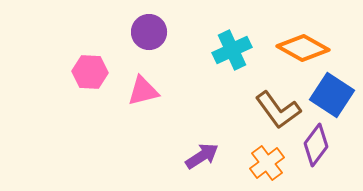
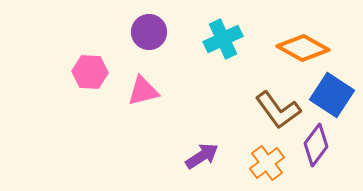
cyan cross: moved 9 px left, 11 px up
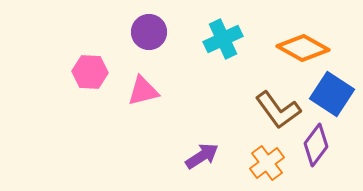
blue square: moved 1 px up
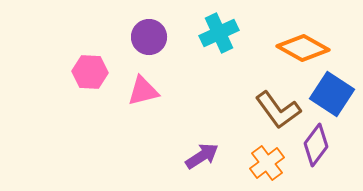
purple circle: moved 5 px down
cyan cross: moved 4 px left, 6 px up
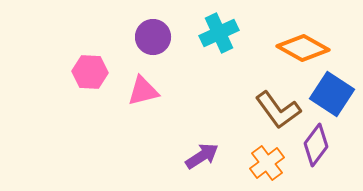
purple circle: moved 4 px right
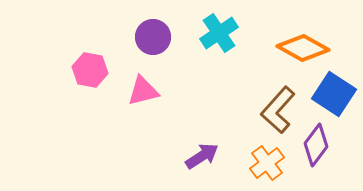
cyan cross: rotated 9 degrees counterclockwise
pink hexagon: moved 2 px up; rotated 8 degrees clockwise
blue square: moved 2 px right
brown L-shape: rotated 78 degrees clockwise
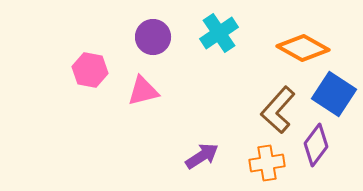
orange cross: rotated 28 degrees clockwise
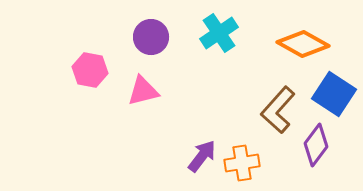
purple circle: moved 2 px left
orange diamond: moved 4 px up
purple arrow: rotated 20 degrees counterclockwise
orange cross: moved 25 px left
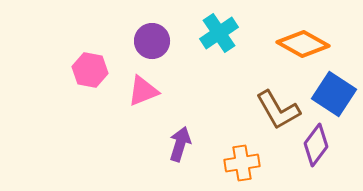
purple circle: moved 1 px right, 4 px down
pink triangle: rotated 8 degrees counterclockwise
brown L-shape: rotated 72 degrees counterclockwise
purple arrow: moved 22 px left, 12 px up; rotated 20 degrees counterclockwise
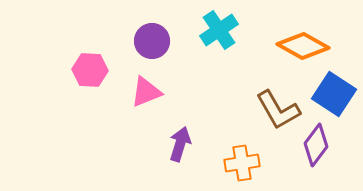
cyan cross: moved 3 px up
orange diamond: moved 2 px down
pink hexagon: rotated 8 degrees counterclockwise
pink triangle: moved 3 px right, 1 px down
